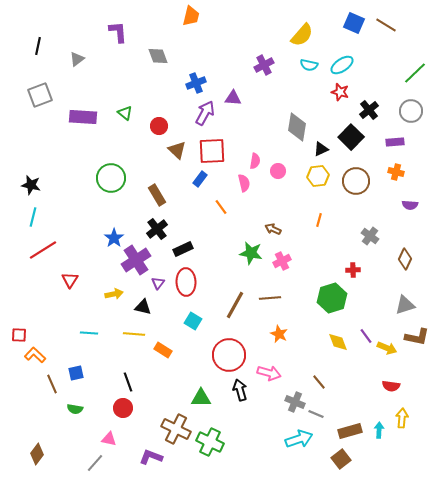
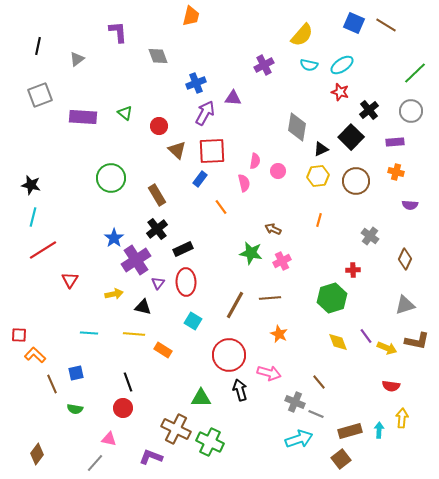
brown L-shape at (417, 337): moved 4 px down
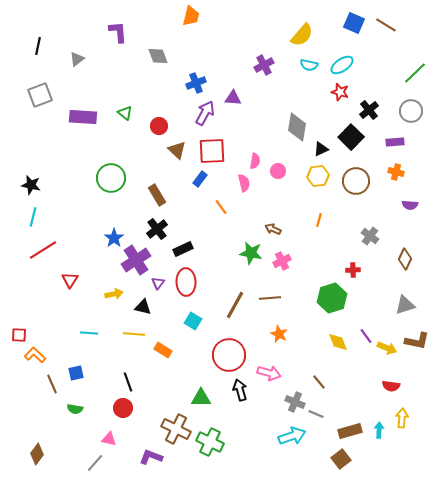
cyan arrow at (299, 439): moved 7 px left, 3 px up
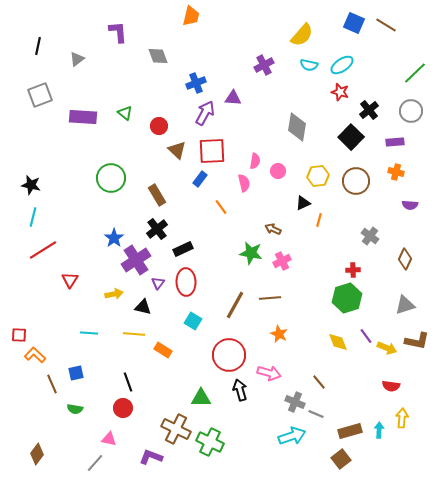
black triangle at (321, 149): moved 18 px left, 54 px down
green hexagon at (332, 298): moved 15 px right
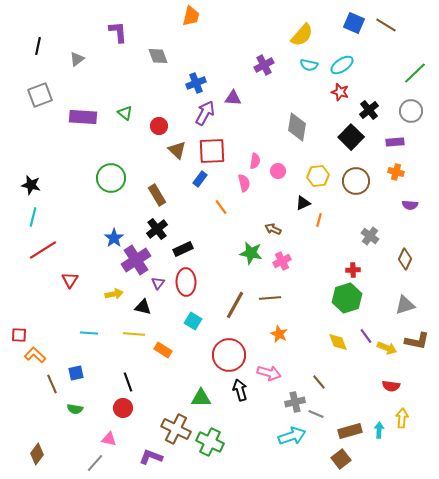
gray cross at (295, 402): rotated 36 degrees counterclockwise
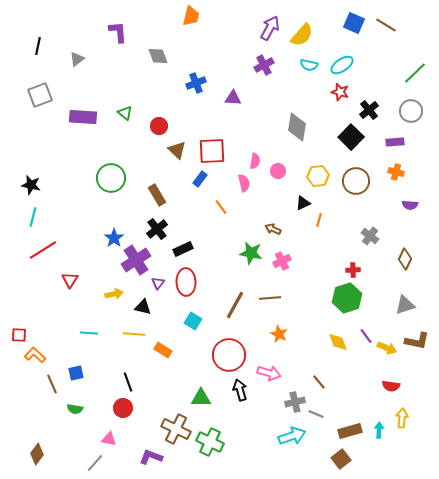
purple arrow at (205, 113): moved 65 px right, 85 px up
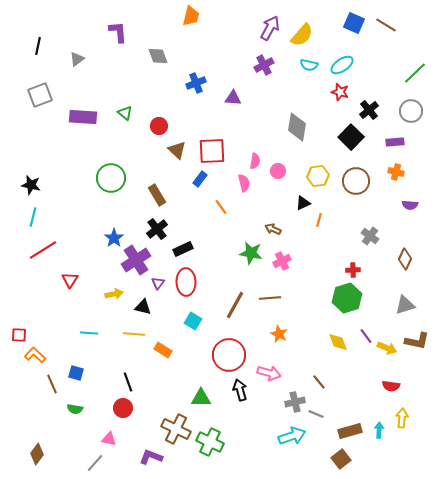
blue square at (76, 373): rotated 28 degrees clockwise
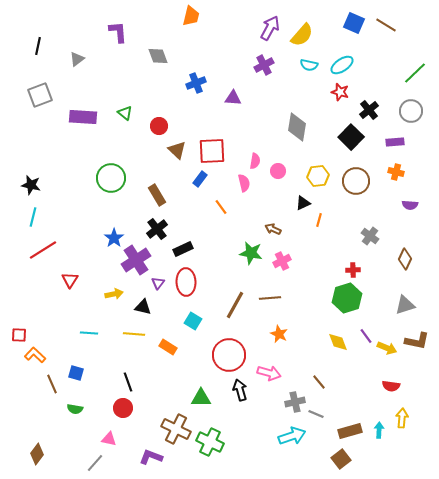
orange rectangle at (163, 350): moved 5 px right, 3 px up
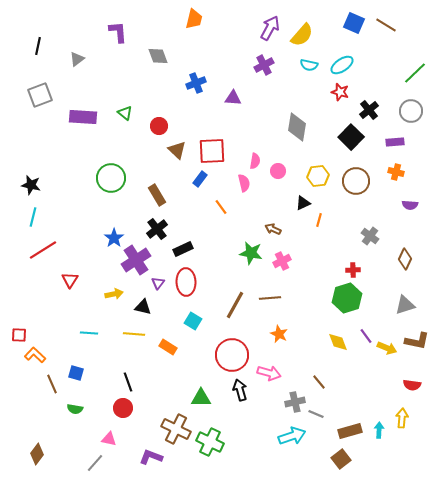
orange trapezoid at (191, 16): moved 3 px right, 3 px down
red circle at (229, 355): moved 3 px right
red semicircle at (391, 386): moved 21 px right, 1 px up
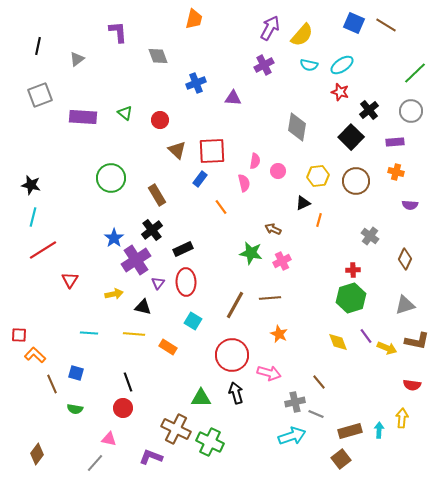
red circle at (159, 126): moved 1 px right, 6 px up
black cross at (157, 229): moved 5 px left, 1 px down
green hexagon at (347, 298): moved 4 px right
black arrow at (240, 390): moved 4 px left, 3 px down
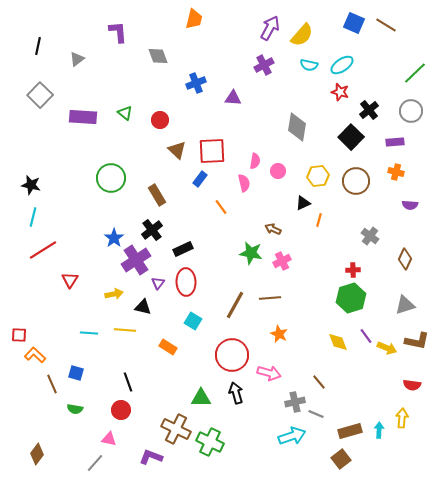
gray square at (40, 95): rotated 25 degrees counterclockwise
yellow line at (134, 334): moved 9 px left, 4 px up
red circle at (123, 408): moved 2 px left, 2 px down
